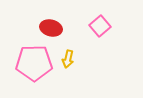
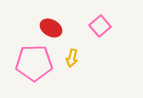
red ellipse: rotated 15 degrees clockwise
yellow arrow: moved 4 px right, 1 px up
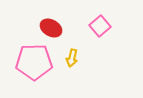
pink pentagon: moved 1 px up
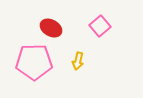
yellow arrow: moved 6 px right, 3 px down
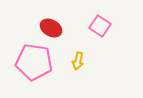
pink square: rotated 15 degrees counterclockwise
pink pentagon: rotated 9 degrees clockwise
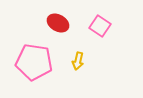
red ellipse: moved 7 px right, 5 px up
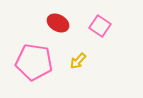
yellow arrow: rotated 30 degrees clockwise
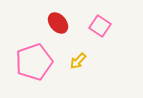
red ellipse: rotated 20 degrees clockwise
pink pentagon: rotated 27 degrees counterclockwise
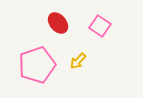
pink pentagon: moved 3 px right, 3 px down
